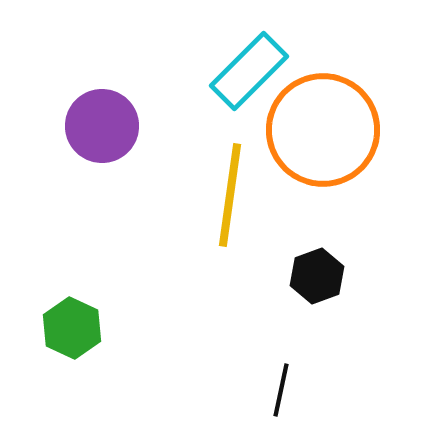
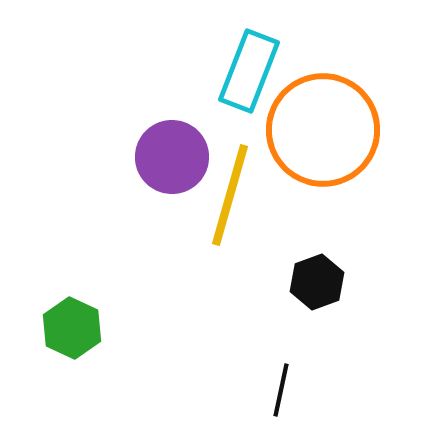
cyan rectangle: rotated 24 degrees counterclockwise
purple circle: moved 70 px right, 31 px down
yellow line: rotated 8 degrees clockwise
black hexagon: moved 6 px down
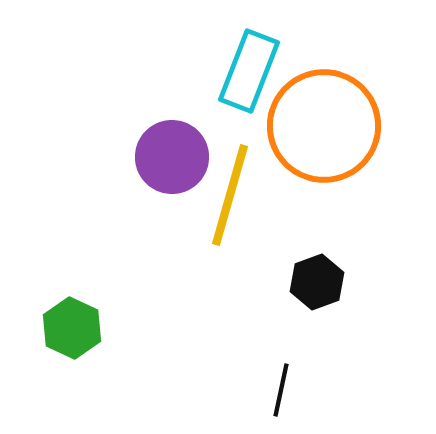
orange circle: moved 1 px right, 4 px up
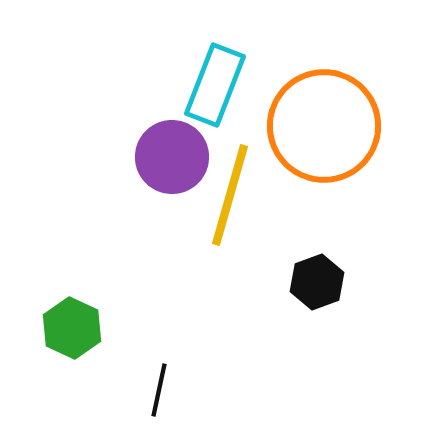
cyan rectangle: moved 34 px left, 14 px down
black line: moved 122 px left
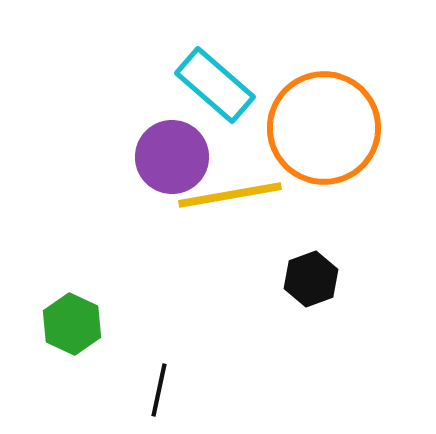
cyan rectangle: rotated 70 degrees counterclockwise
orange circle: moved 2 px down
yellow line: rotated 64 degrees clockwise
black hexagon: moved 6 px left, 3 px up
green hexagon: moved 4 px up
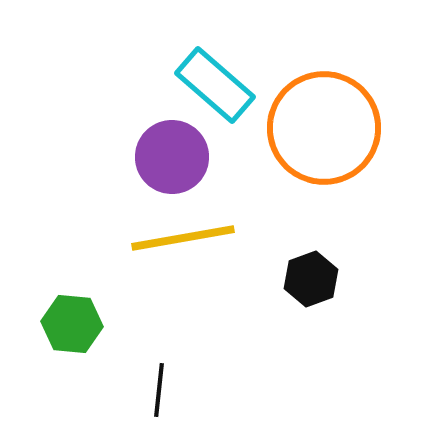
yellow line: moved 47 px left, 43 px down
green hexagon: rotated 20 degrees counterclockwise
black line: rotated 6 degrees counterclockwise
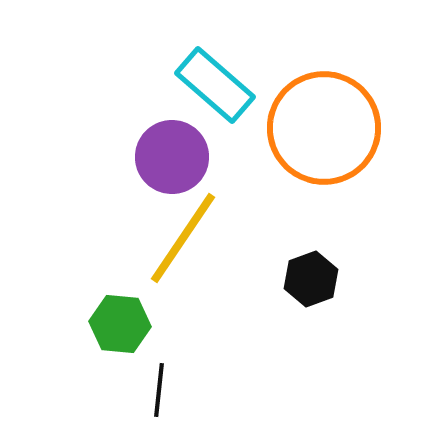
yellow line: rotated 46 degrees counterclockwise
green hexagon: moved 48 px right
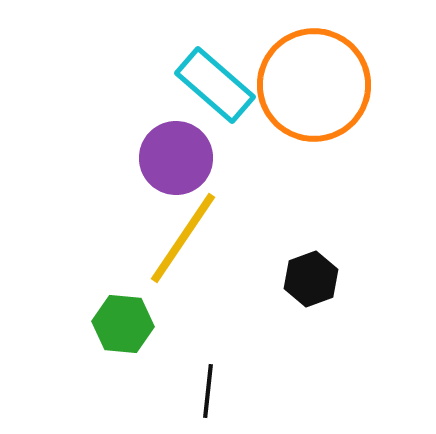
orange circle: moved 10 px left, 43 px up
purple circle: moved 4 px right, 1 px down
green hexagon: moved 3 px right
black line: moved 49 px right, 1 px down
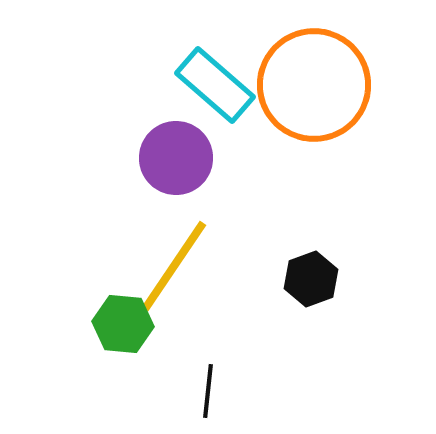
yellow line: moved 9 px left, 28 px down
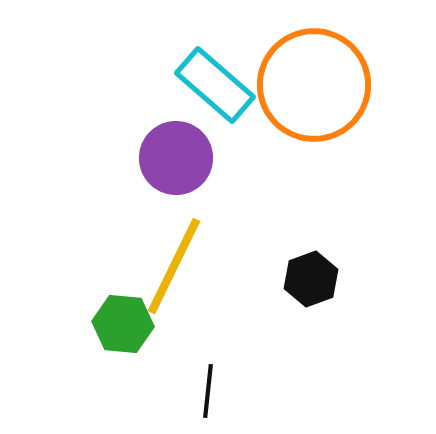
yellow line: rotated 8 degrees counterclockwise
